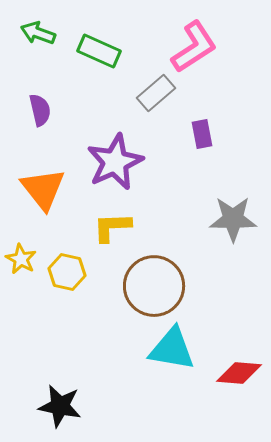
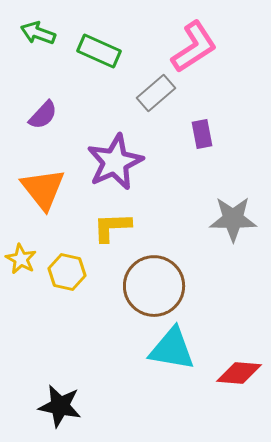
purple semicircle: moved 3 px right, 5 px down; rotated 56 degrees clockwise
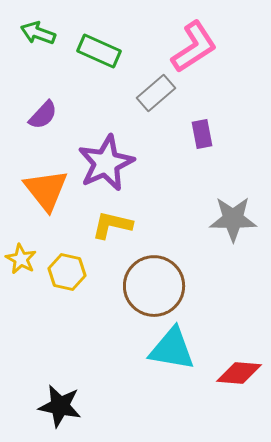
purple star: moved 9 px left, 1 px down
orange triangle: moved 3 px right, 1 px down
yellow L-shape: moved 2 px up; rotated 15 degrees clockwise
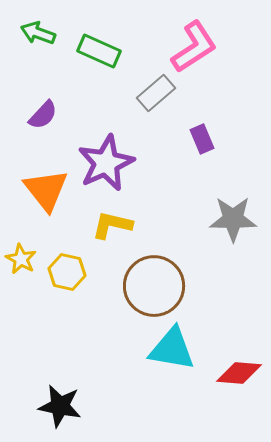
purple rectangle: moved 5 px down; rotated 12 degrees counterclockwise
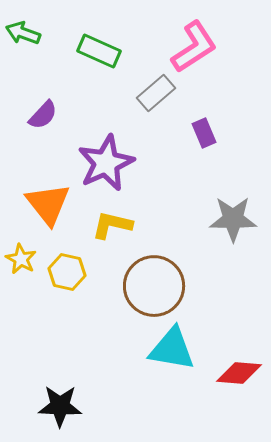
green arrow: moved 15 px left
purple rectangle: moved 2 px right, 6 px up
orange triangle: moved 2 px right, 14 px down
black star: rotated 9 degrees counterclockwise
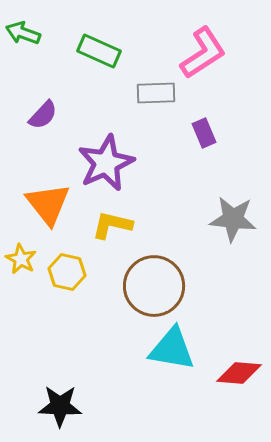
pink L-shape: moved 9 px right, 6 px down
gray rectangle: rotated 39 degrees clockwise
gray star: rotated 6 degrees clockwise
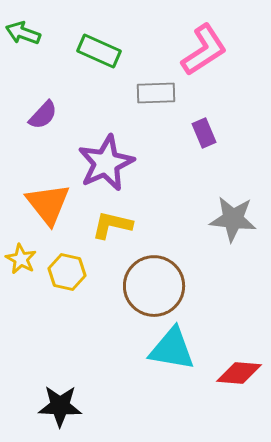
pink L-shape: moved 1 px right, 3 px up
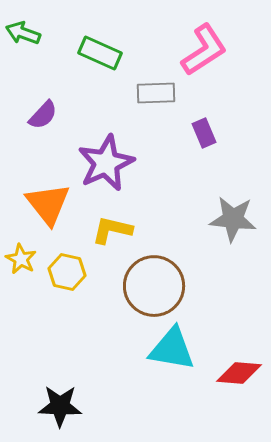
green rectangle: moved 1 px right, 2 px down
yellow L-shape: moved 5 px down
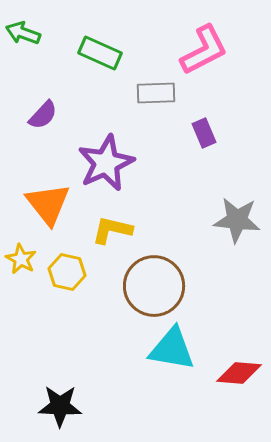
pink L-shape: rotated 6 degrees clockwise
gray star: moved 4 px right, 1 px down
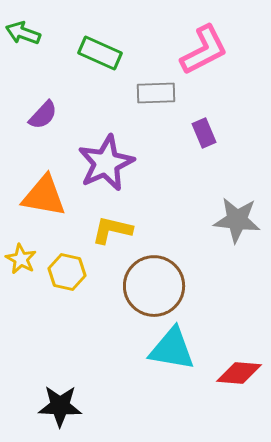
orange triangle: moved 4 px left, 8 px up; rotated 42 degrees counterclockwise
